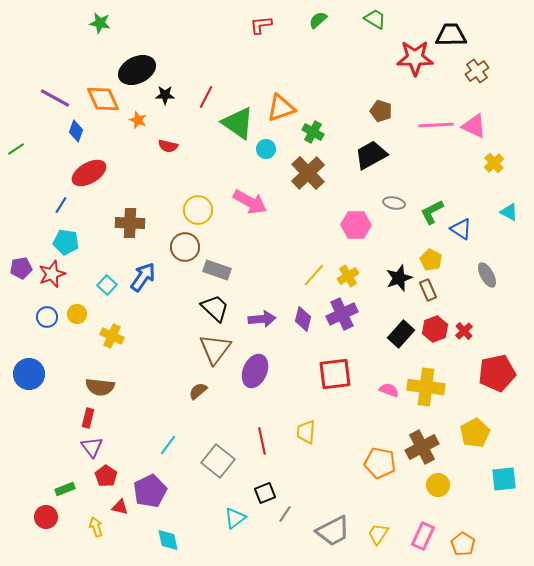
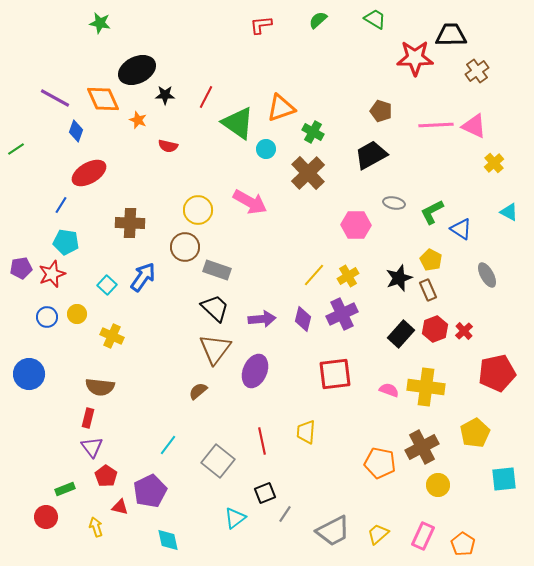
yellow trapezoid at (378, 534): rotated 15 degrees clockwise
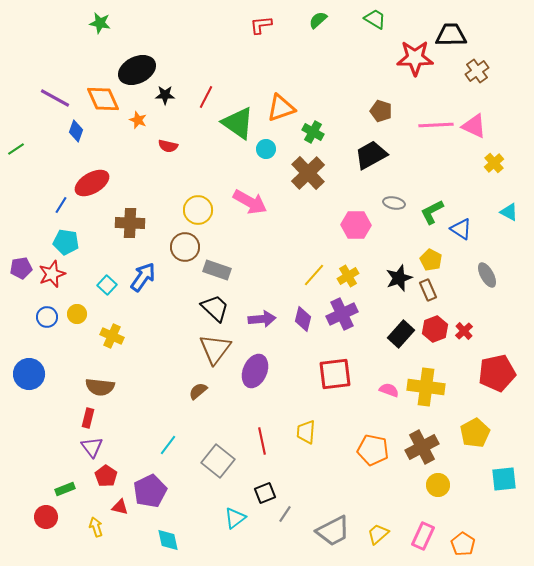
red ellipse at (89, 173): moved 3 px right, 10 px down
orange pentagon at (380, 463): moved 7 px left, 13 px up
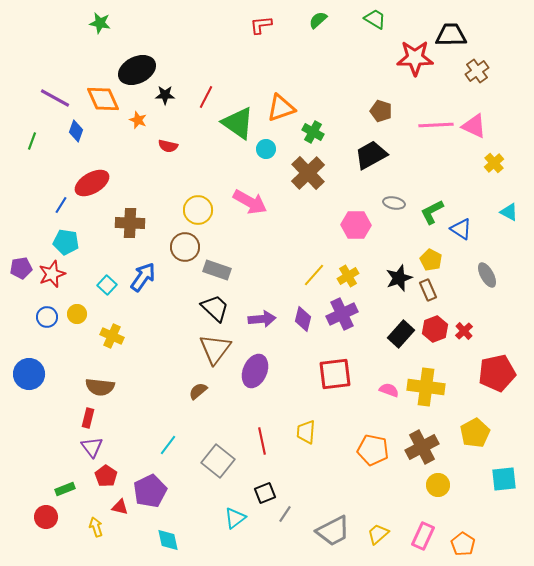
green line at (16, 149): moved 16 px right, 8 px up; rotated 36 degrees counterclockwise
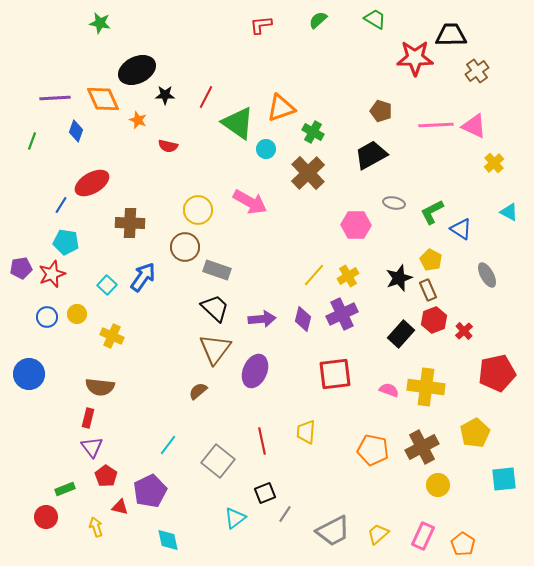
purple line at (55, 98): rotated 32 degrees counterclockwise
red hexagon at (435, 329): moved 1 px left, 9 px up
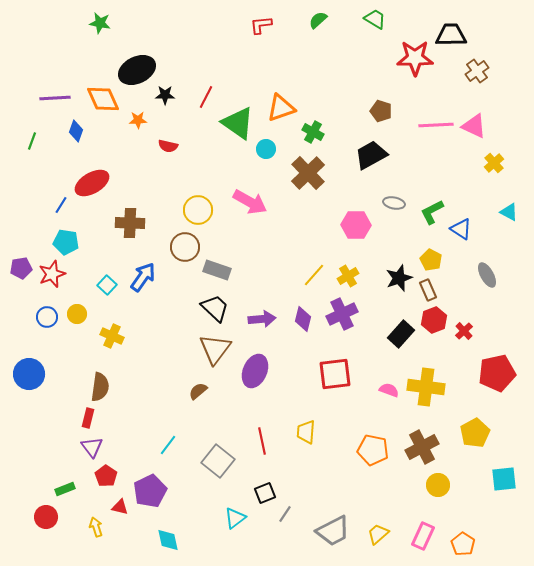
orange star at (138, 120): rotated 24 degrees counterclockwise
brown semicircle at (100, 387): rotated 88 degrees counterclockwise
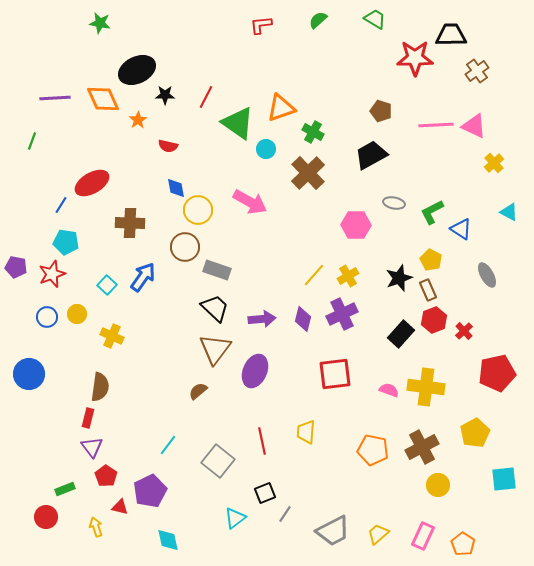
orange star at (138, 120): rotated 30 degrees counterclockwise
blue diamond at (76, 131): moved 100 px right, 57 px down; rotated 30 degrees counterclockwise
purple pentagon at (21, 268): moved 5 px left, 1 px up; rotated 20 degrees clockwise
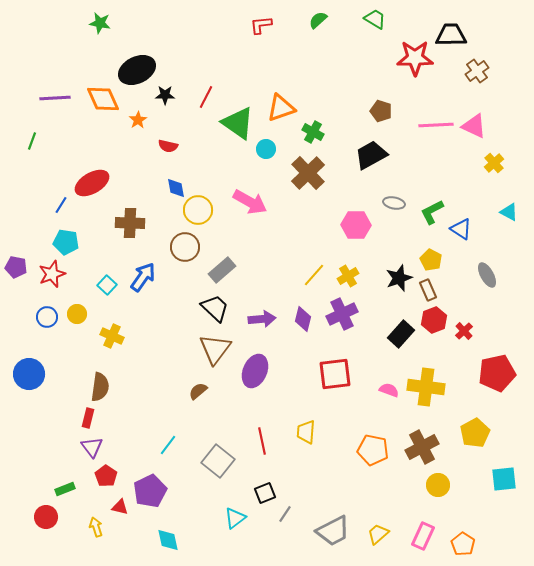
gray rectangle at (217, 270): moved 5 px right; rotated 60 degrees counterclockwise
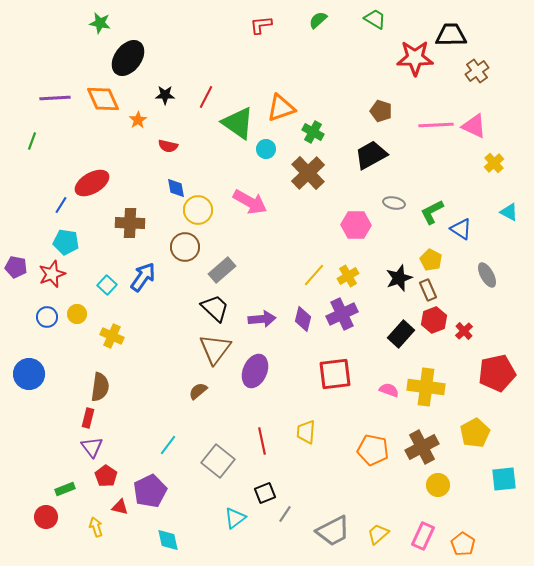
black ellipse at (137, 70): moved 9 px left, 12 px up; rotated 27 degrees counterclockwise
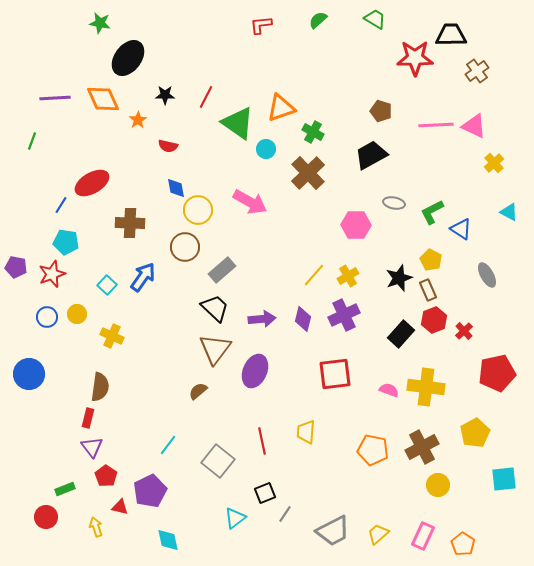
purple cross at (342, 314): moved 2 px right, 1 px down
